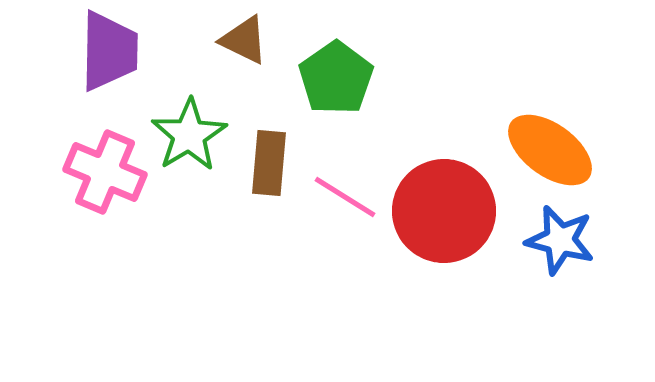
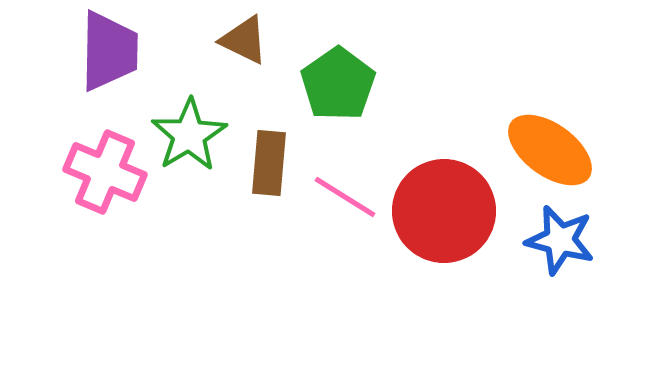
green pentagon: moved 2 px right, 6 px down
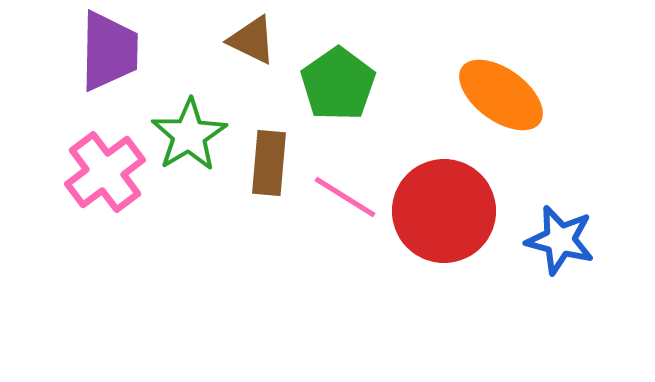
brown triangle: moved 8 px right
orange ellipse: moved 49 px left, 55 px up
pink cross: rotated 30 degrees clockwise
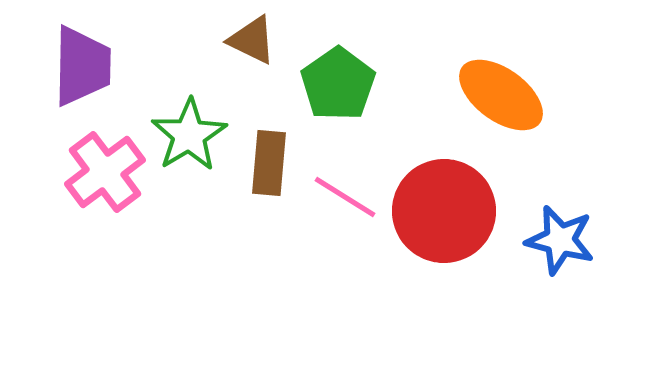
purple trapezoid: moved 27 px left, 15 px down
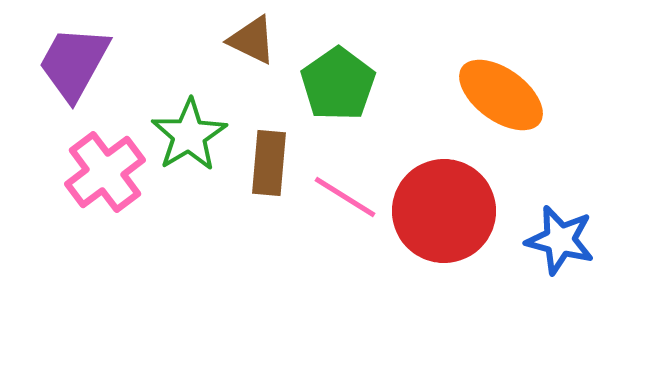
purple trapezoid: moved 8 px left, 3 px up; rotated 152 degrees counterclockwise
